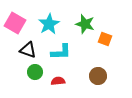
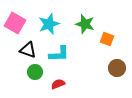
cyan star: rotated 10 degrees clockwise
orange square: moved 2 px right
cyan L-shape: moved 2 px left, 2 px down
brown circle: moved 19 px right, 8 px up
red semicircle: moved 3 px down; rotated 16 degrees counterclockwise
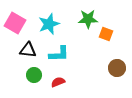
green star: moved 3 px right, 5 px up; rotated 18 degrees counterclockwise
orange square: moved 1 px left, 5 px up
black triangle: rotated 12 degrees counterclockwise
green circle: moved 1 px left, 3 px down
red semicircle: moved 2 px up
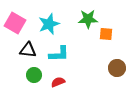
orange square: rotated 16 degrees counterclockwise
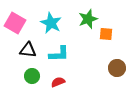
green star: rotated 18 degrees counterclockwise
cyan star: moved 2 px right, 1 px up; rotated 25 degrees counterclockwise
green circle: moved 2 px left, 1 px down
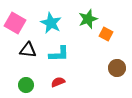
orange square: rotated 24 degrees clockwise
green circle: moved 6 px left, 9 px down
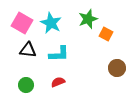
pink square: moved 7 px right
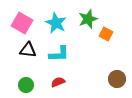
cyan star: moved 5 px right
brown circle: moved 11 px down
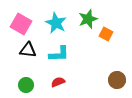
pink square: moved 1 px left, 1 px down
brown circle: moved 1 px down
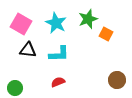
green circle: moved 11 px left, 3 px down
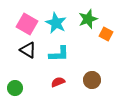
pink square: moved 6 px right
black triangle: rotated 24 degrees clockwise
brown circle: moved 25 px left
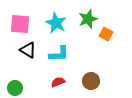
pink square: moved 7 px left; rotated 25 degrees counterclockwise
brown circle: moved 1 px left, 1 px down
